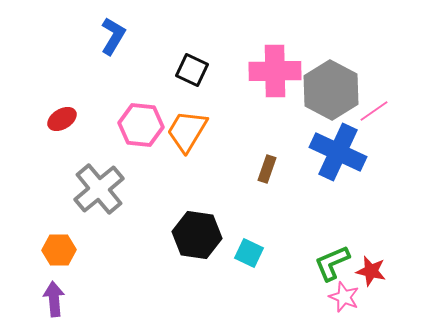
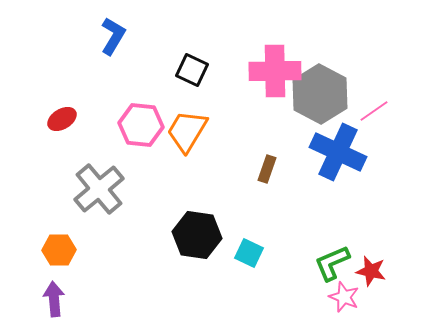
gray hexagon: moved 11 px left, 4 px down
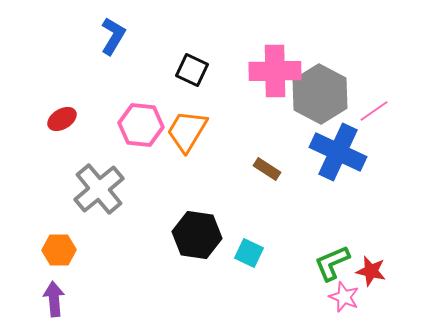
brown rectangle: rotated 76 degrees counterclockwise
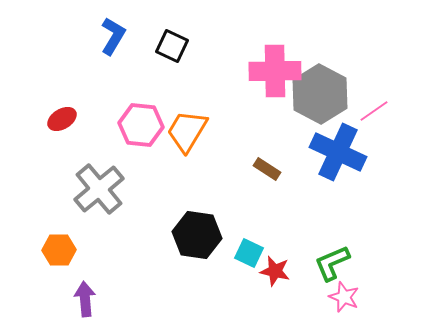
black square: moved 20 px left, 24 px up
red star: moved 96 px left
purple arrow: moved 31 px right
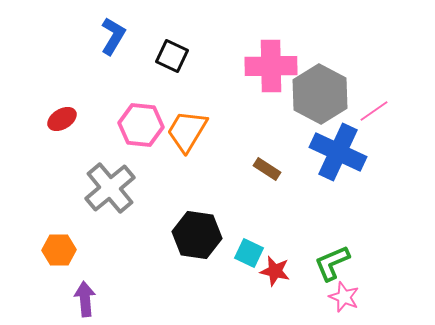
black square: moved 10 px down
pink cross: moved 4 px left, 5 px up
gray cross: moved 11 px right, 1 px up
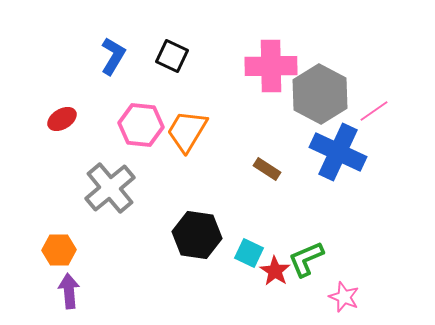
blue L-shape: moved 20 px down
green L-shape: moved 26 px left, 4 px up
red star: rotated 20 degrees clockwise
purple arrow: moved 16 px left, 8 px up
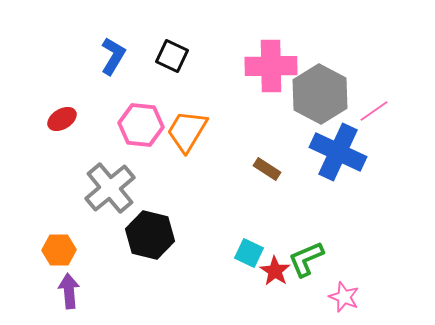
black hexagon: moved 47 px left; rotated 6 degrees clockwise
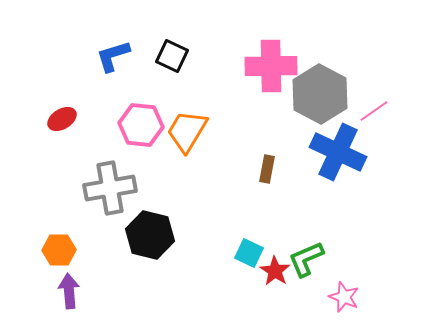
blue L-shape: rotated 138 degrees counterclockwise
brown rectangle: rotated 68 degrees clockwise
gray cross: rotated 30 degrees clockwise
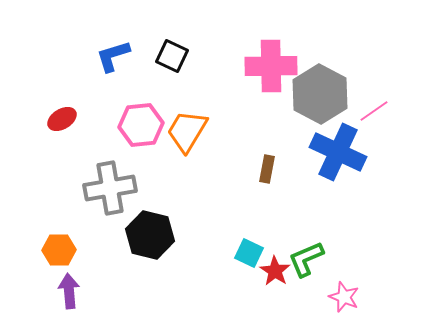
pink hexagon: rotated 12 degrees counterclockwise
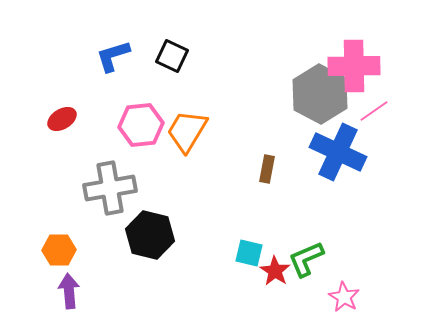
pink cross: moved 83 px right
cyan square: rotated 12 degrees counterclockwise
pink star: rotated 8 degrees clockwise
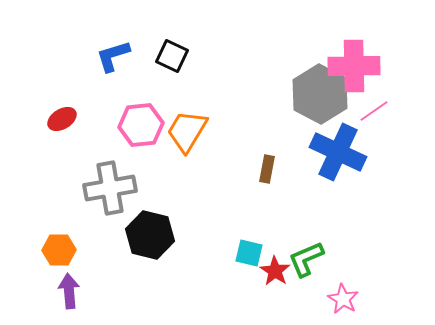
pink star: moved 1 px left, 2 px down
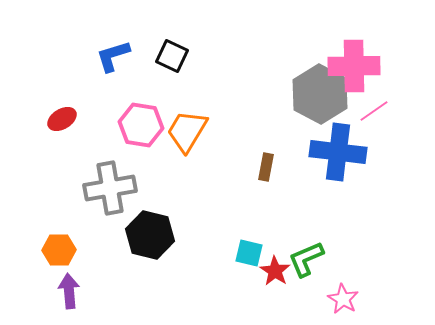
pink hexagon: rotated 15 degrees clockwise
blue cross: rotated 18 degrees counterclockwise
brown rectangle: moved 1 px left, 2 px up
